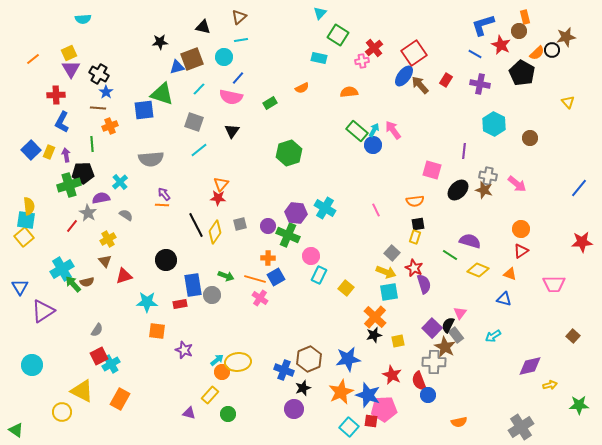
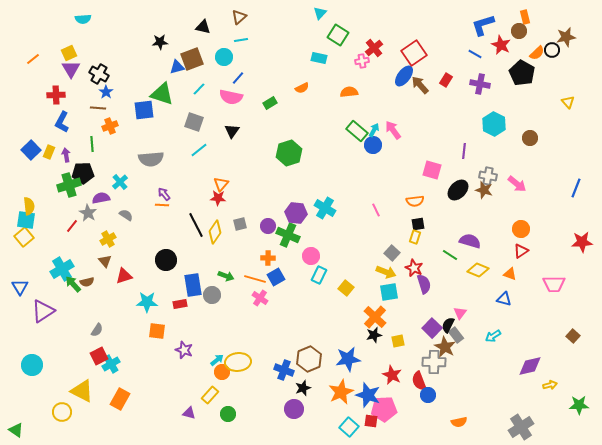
blue line at (579, 188): moved 3 px left; rotated 18 degrees counterclockwise
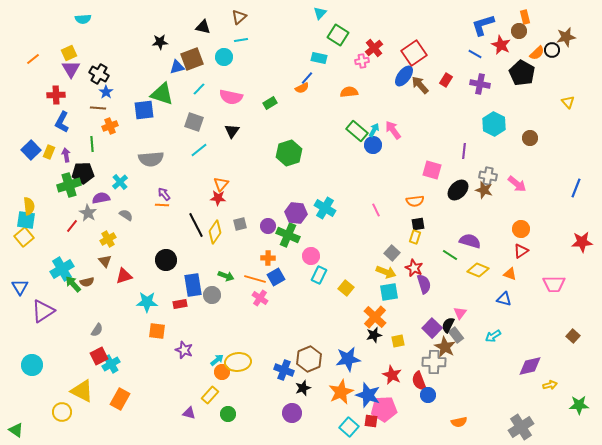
blue line at (238, 78): moved 69 px right
purple circle at (294, 409): moved 2 px left, 4 px down
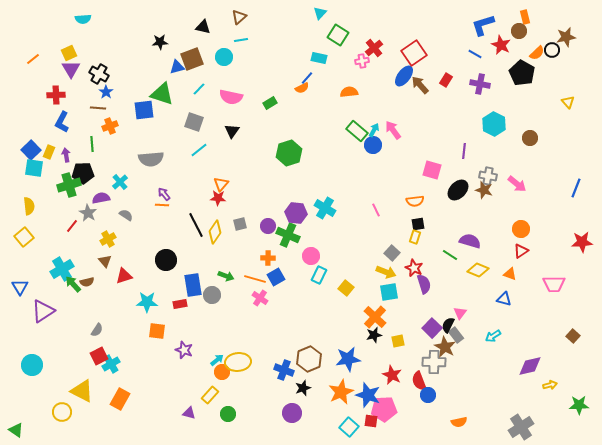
cyan square at (26, 220): moved 8 px right, 52 px up
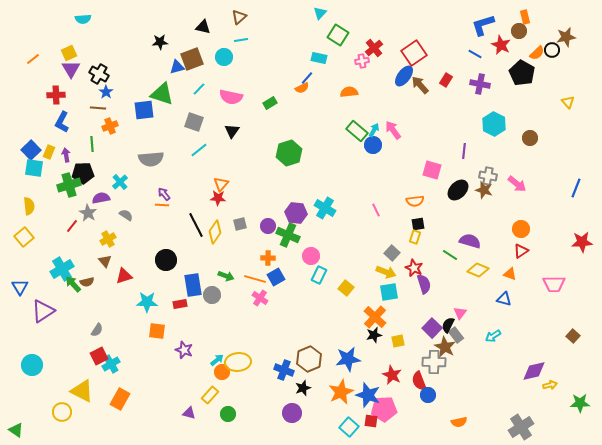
purple diamond at (530, 366): moved 4 px right, 5 px down
green star at (579, 405): moved 1 px right, 2 px up
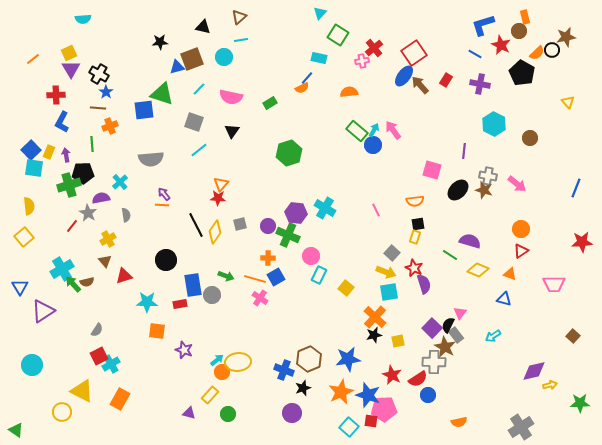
gray semicircle at (126, 215): rotated 48 degrees clockwise
red semicircle at (419, 381): moved 1 px left, 2 px up; rotated 102 degrees counterclockwise
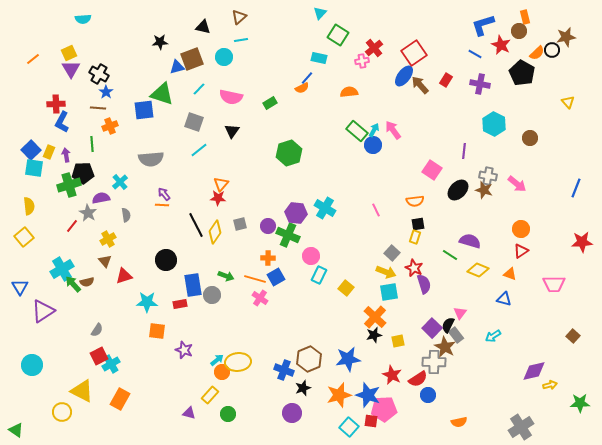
red cross at (56, 95): moved 9 px down
pink square at (432, 170): rotated 18 degrees clockwise
orange star at (341, 392): moved 2 px left, 3 px down; rotated 10 degrees clockwise
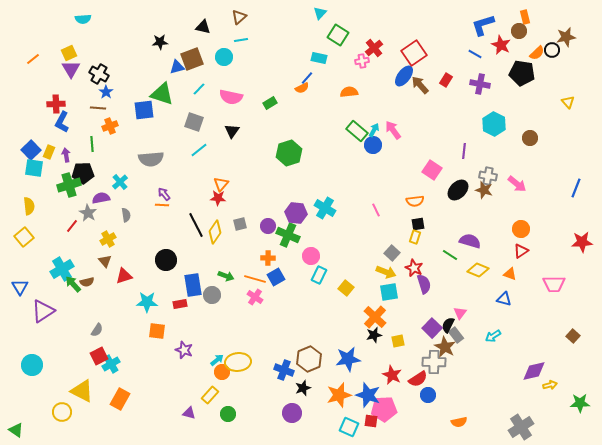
black pentagon at (522, 73): rotated 20 degrees counterclockwise
pink cross at (260, 298): moved 5 px left, 1 px up
cyan square at (349, 427): rotated 18 degrees counterclockwise
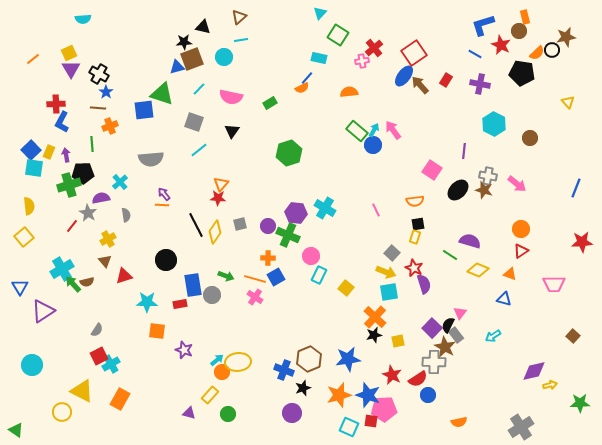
black star at (160, 42): moved 24 px right
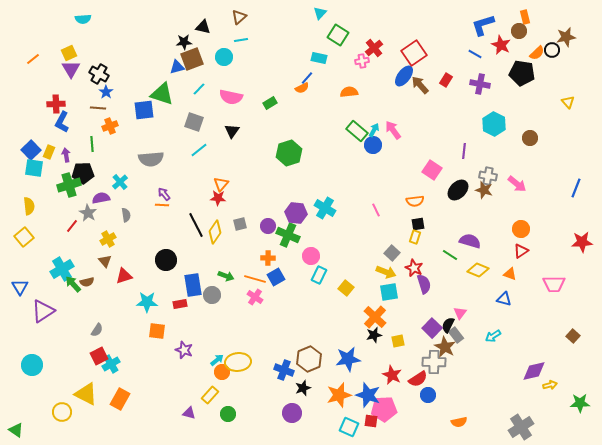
yellow triangle at (82, 391): moved 4 px right, 3 px down
